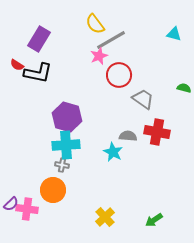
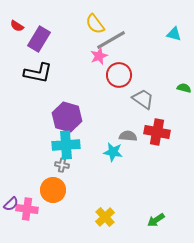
red semicircle: moved 39 px up
cyan star: rotated 18 degrees counterclockwise
green arrow: moved 2 px right
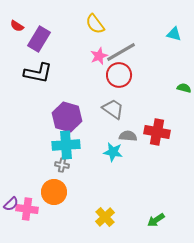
gray line: moved 10 px right, 12 px down
gray trapezoid: moved 30 px left, 10 px down
orange circle: moved 1 px right, 2 px down
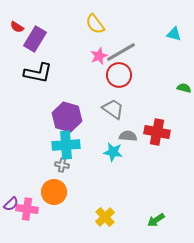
red semicircle: moved 1 px down
purple rectangle: moved 4 px left
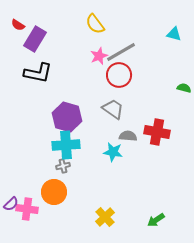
red semicircle: moved 1 px right, 2 px up
gray cross: moved 1 px right, 1 px down; rotated 24 degrees counterclockwise
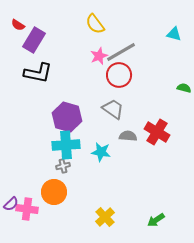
purple rectangle: moved 1 px left, 1 px down
red cross: rotated 20 degrees clockwise
cyan star: moved 12 px left
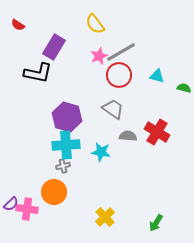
cyan triangle: moved 17 px left, 42 px down
purple rectangle: moved 20 px right, 7 px down
green arrow: moved 3 px down; rotated 24 degrees counterclockwise
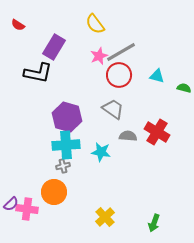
green arrow: moved 2 px left; rotated 12 degrees counterclockwise
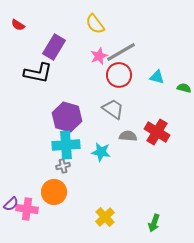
cyan triangle: moved 1 px down
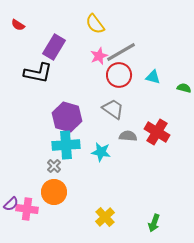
cyan triangle: moved 4 px left
gray cross: moved 9 px left; rotated 32 degrees counterclockwise
